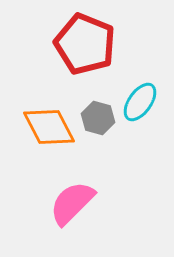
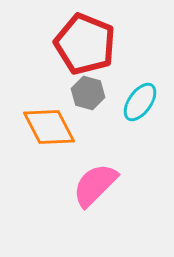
gray hexagon: moved 10 px left, 25 px up
pink semicircle: moved 23 px right, 18 px up
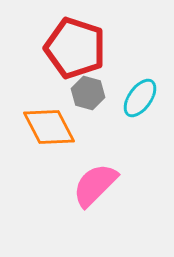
red pentagon: moved 10 px left, 4 px down; rotated 4 degrees counterclockwise
cyan ellipse: moved 4 px up
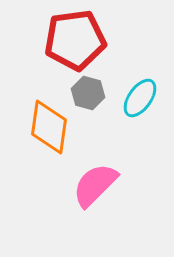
red pentagon: moved 8 px up; rotated 26 degrees counterclockwise
orange diamond: rotated 36 degrees clockwise
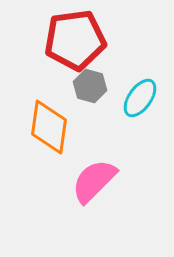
gray hexagon: moved 2 px right, 7 px up
pink semicircle: moved 1 px left, 4 px up
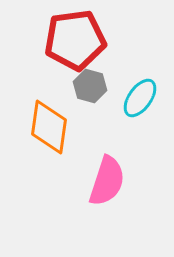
pink semicircle: moved 13 px right; rotated 153 degrees clockwise
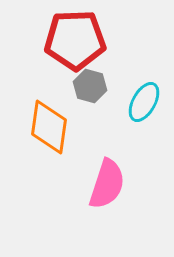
red pentagon: rotated 6 degrees clockwise
cyan ellipse: moved 4 px right, 4 px down; rotated 6 degrees counterclockwise
pink semicircle: moved 3 px down
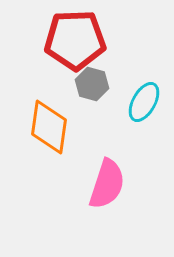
gray hexagon: moved 2 px right, 2 px up
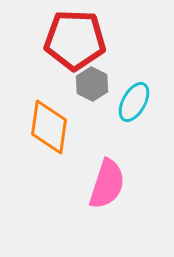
red pentagon: rotated 4 degrees clockwise
gray hexagon: rotated 12 degrees clockwise
cyan ellipse: moved 10 px left
